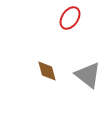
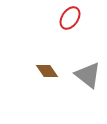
brown diamond: rotated 20 degrees counterclockwise
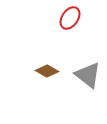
brown diamond: rotated 25 degrees counterclockwise
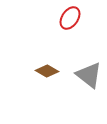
gray triangle: moved 1 px right
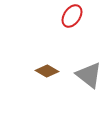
red ellipse: moved 2 px right, 2 px up
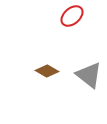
red ellipse: rotated 15 degrees clockwise
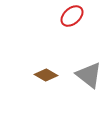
brown diamond: moved 1 px left, 4 px down
